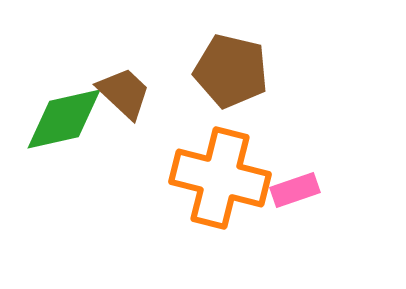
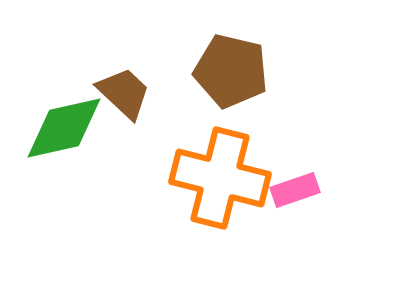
green diamond: moved 9 px down
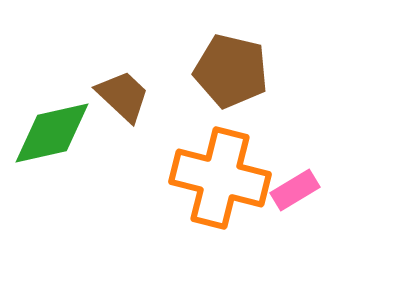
brown trapezoid: moved 1 px left, 3 px down
green diamond: moved 12 px left, 5 px down
pink rectangle: rotated 12 degrees counterclockwise
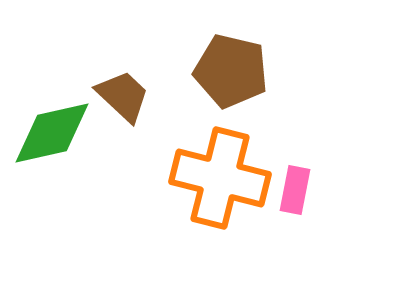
pink rectangle: rotated 48 degrees counterclockwise
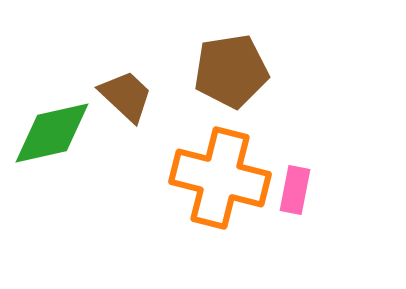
brown pentagon: rotated 22 degrees counterclockwise
brown trapezoid: moved 3 px right
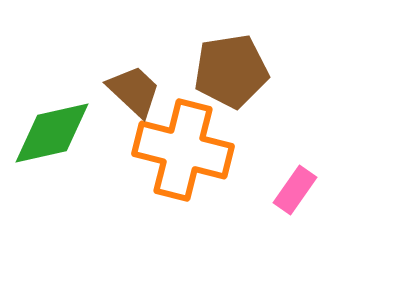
brown trapezoid: moved 8 px right, 5 px up
orange cross: moved 37 px left, 28 px up
pink rectangle: rotated 24 degrees clockwise
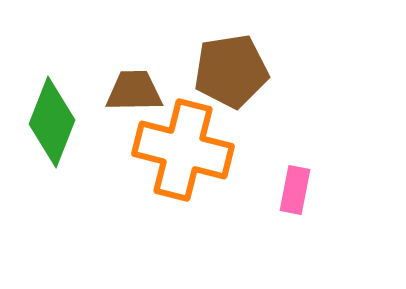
brown trapezoid: rotated 44 degrees counterclockwise
green diamond: moved 11 px up; rotated 56 degrees counterclockwise
pink rectangle: rotated 24 degrees counterclockwise
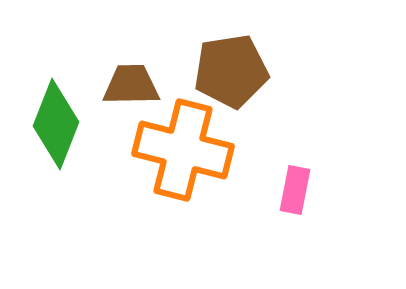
brown trapezoid: moved 3 px left, 6 px up
green diamond: moved 4 px right, 2 px down
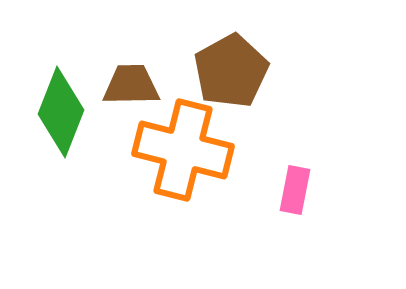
brown pentagon: rotated 20 degrees counterclockwise
green diamond: moved 5 px right, 12 px up
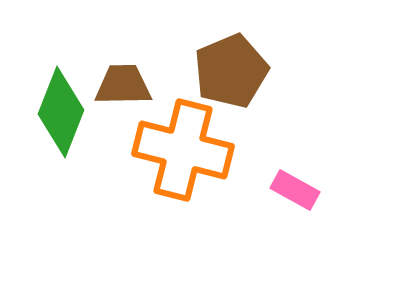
brown pentagon: rotated 6 degrees clockwise
brown trapezoid: moved 8 px left
pink rectangle: rotated 72 degrees counterclockwise
